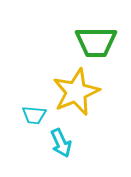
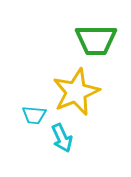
green trapezoid: moved 2 px up
cyan arrow: moved 1 px right, 5 px up
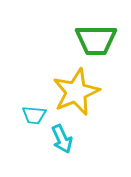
cyan arrow: moved 1 px down
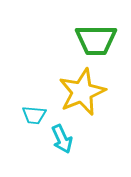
yellow star: moved 6 px right
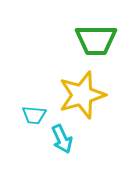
yellow star: moved 3 px down; rotated 6 degrees clockwise
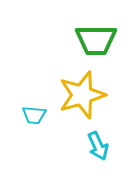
cyan arrow: moved 36 px right, 7 px down
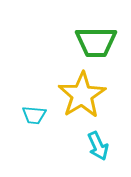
green trapezoid: moved 2 px down
yellow star: rotated 15 degrees counterclockwise
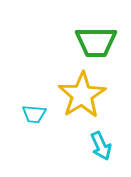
cyan trapezoid: moved 1 px up
cyan arrow: moved 3 px right
